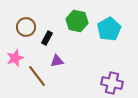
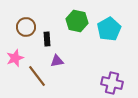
black rectangle: moved 1 px down; rotated 32 degrees counterclockwise
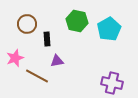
brown circle: moved 1 px right, 3 px up
brown line: rotated 25 degrees counterclockwise
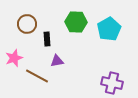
green hexagon: moved 1 px left, 1 px down; rotated 10 degrees counterclockwise
pink star: moved 1 px left
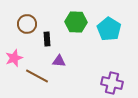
cyan pentagon: rotated 10 degrees counterclockwise
purple triangle: moved 2 px right; rotated 16 degrees clockwise
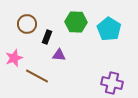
black rectangle: moved 2 px up; rotated 24 degrees clockwise
purple triangle: moved 6 px up
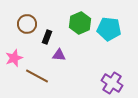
green hexagon: moved 4 px right, 1 px down; rotated 25 degrees counterclockwise
cyan pentagon: rotated 25 degrees counterclockwise
purple cross: rotated 20 degrees clockwise
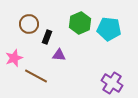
brown circle: moved 2 px right
brown line: moved 1 px left
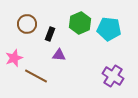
brown circle: moved 2 px left
black rectangle: moved 3 px right, 3 px up
purple cross: moved 1 px right, 7 px up
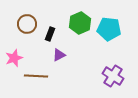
purple triangle: rotated 32 degrees counterclockwise
brown line: rotated 25 degrees counterclockwise
